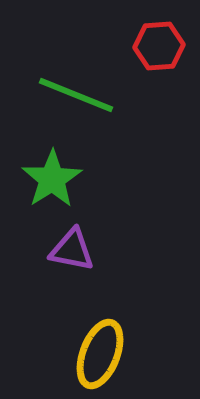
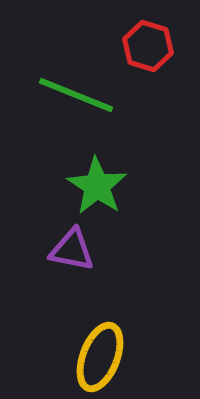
red hexagon: moved 11 px left; rotated 21 degrees clockwise
green star: moved 45 px right, 7 px down; rotated 6 degrees counterclockwise
yellow ellipse: moved 3 px down
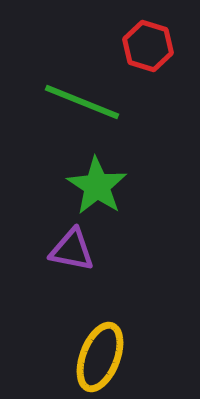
green line: moved 6 px right, 7 px down
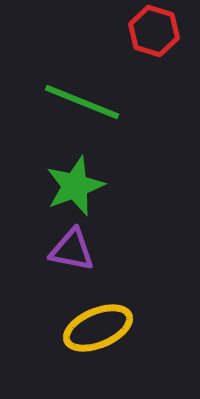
red hexagon: moved 6 px right, 15 px up
green star: moved 22 px left; rotated 18 degrees clockwise
yellow ellipse: moved 2 px left, 29 px up; rotated 46 degrees clockwise
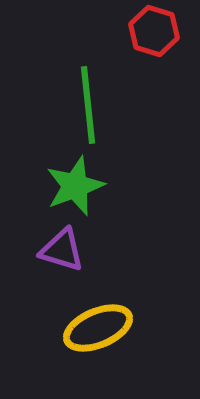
green line: moved 6 px right, 3 px down; rotated 62 degrees clockwise
purple triangle: moved 10 px left; rotated 6 degrees clockwise
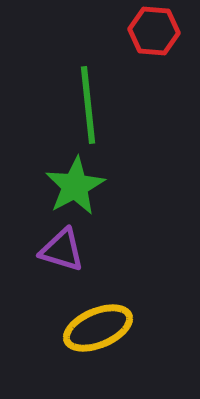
red hexagon: rotated 12 degrees counterclockwise
green star: rotated 8 degrees counterclockwise
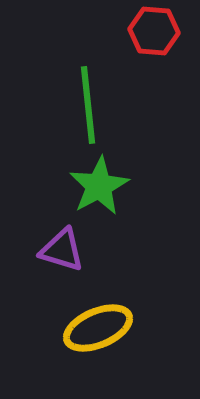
green star: moved 24 px right
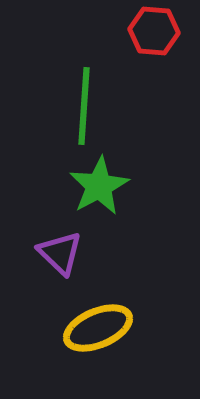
green line: moved 4 px left, 1 px down; rotated 10 degrees clockwise
purple triangle: moved 2 px left, 3 px down; rotated 27 degrees clockwise
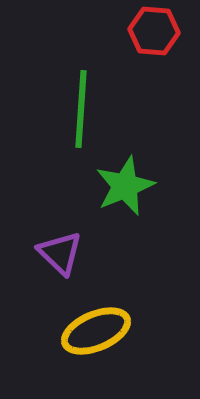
green line: moved 3 px left, 3 px down
green star: moved 26 px right; rotated 6 degrees clockwise
yellow ellipse: moved 2 px left, 3 px down
